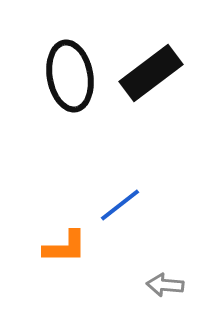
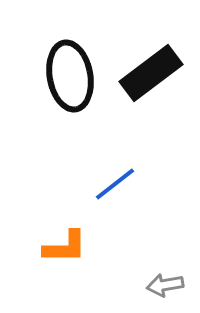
blue line: moved 5 px left, 21 px up
gray arrow: rotated 15 degrees counterclockwise
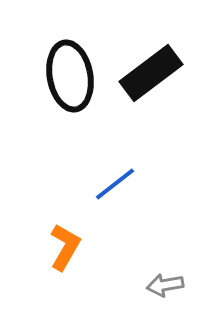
orange L-shape: rotated 60 degrees counterclockwise
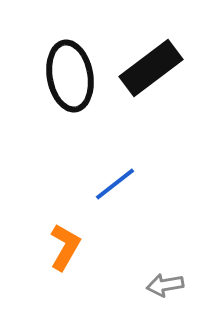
black rectangle: moved 5 px up
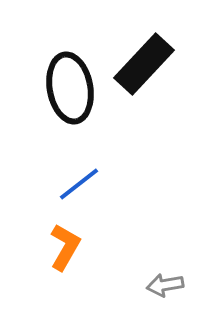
black rectangle: moved 7 px left, 4 px up; rotated 10 degrees counterclockwise
black ellipse: moved 12 px down
blue line: moved 36 px left
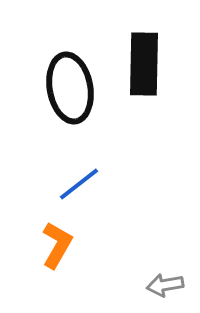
black rectangle: rotated 42 degrees counterclockwise
orange L-shape: moved 8 px left, 2 px up
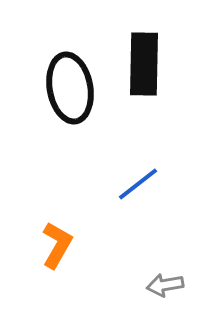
blue line: moved 59 px right
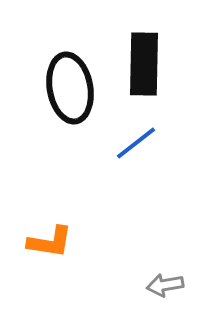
blue line: moved 2 px left, 41 px up
orange L-shape: moved 7 px left, 3 px up; rotated 69 degrees clockwise
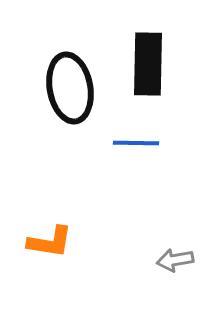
black rectangle: moved 4 px right
blue line: rotated 39 degrees clockwise
gray arrow: moved 10 px right, 25 px up
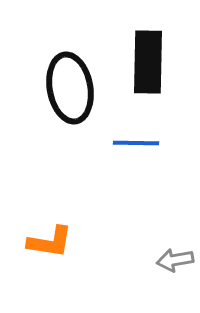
black rectangle: moved 2 px up
